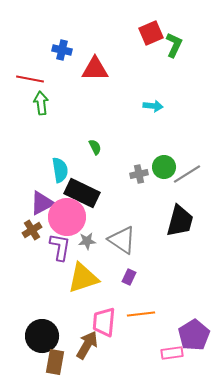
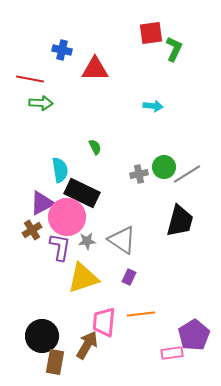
red square: rotated 15 degrees clockwise
green L-shape: moved 4 px down
green arrow: rotated 100 degrees clockwise
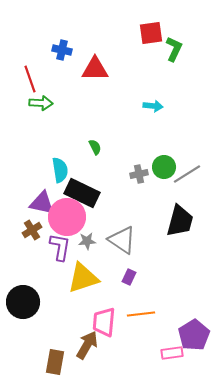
red line: rotated 60 degrees clockwise
purple triangle: rotated 40 degrees clockwise
black circle: moved 19 px left, 34 px up
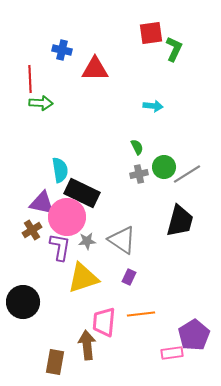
red line: rotated 16 degrees clockwise
green semicircle: moved 42 px right
brown arrow: rotated 36 degrees counterclockwise
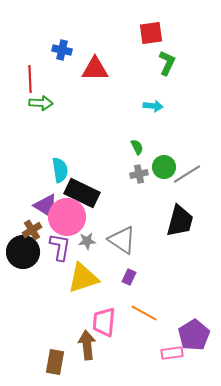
green L-shape: moved 7 px left, 14 px down
purple triangle: moved 4 px right, 3 px down; rotated 20 degrees clockwise
black circle: moved 50 px up
orange line: moved 3 px right, 1 px up; rotated 36 degrees clockwise
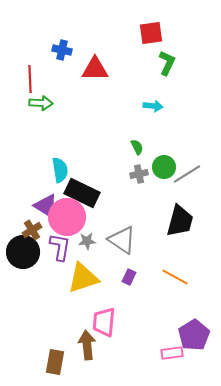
orange line: moved 31 px right, 36 px up
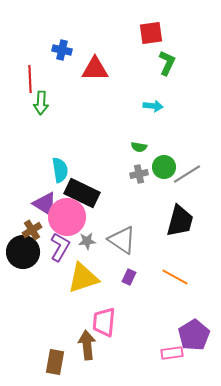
green arrow: rotated 90 degrees clockwise
green semicircle: moved 2 px right; rotated 126 degrees clockwise
purple triangle: moved 1 px left, 2 px up
purple L-shape: rotated 20 degrees clockwise
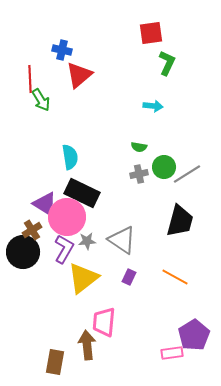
red triangle: moved 16 px left, 6 px down; rotated 40 degrees counterclockwise
green arrow: moved 3 px up; rotated 35 degrees counterclockwise
cyan semicircle: moved 10 px right, 13 px up
purple L-shape: moved 4 px right, 2 px down
yellow triangle: rotated 20 degrees counterclockwise
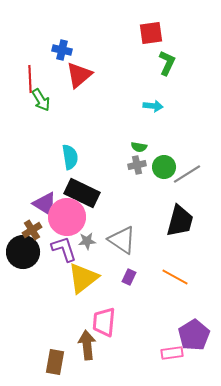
gray cross: moved 2 px left, 9 px up
purple L-shape: rotated 48 degrees counterclockwise
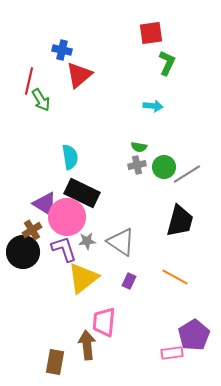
red line: moved 1 px left, 2 px down; rotated 16 degrees clockwise
gray triangle: moved 1 px left, 2 px down
purple rectangle: moved 4 px down
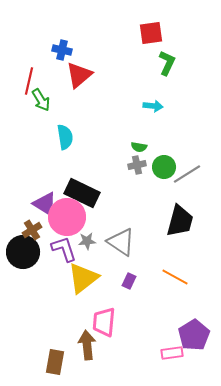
cyan semicircle: moved 5 px left, 20 px up
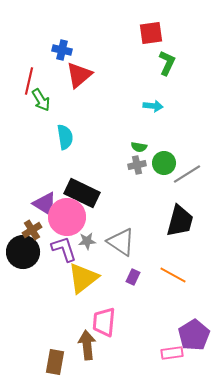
green circle: moved 4 px up
orange line: moved 2 px left, 2 px up
purple rectangle: moved 4 px right, 4 px up
